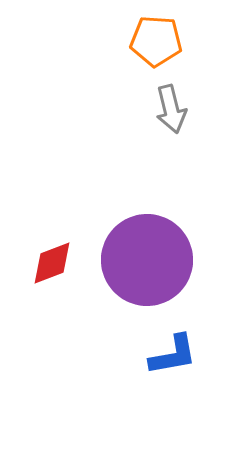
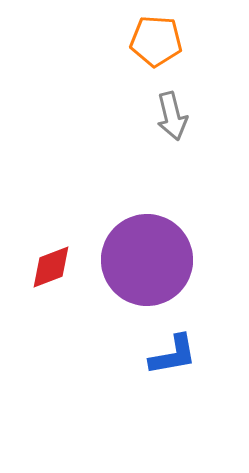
gray arrow: moved 1 px right, 7 px down
red diamond: moved 1 px left, 4 px down
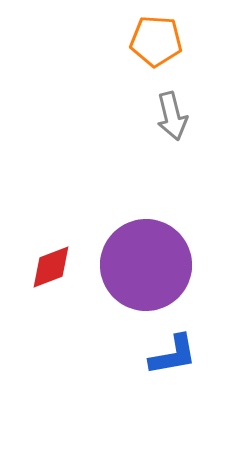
purple circle: moved 1 px left, 5 px down
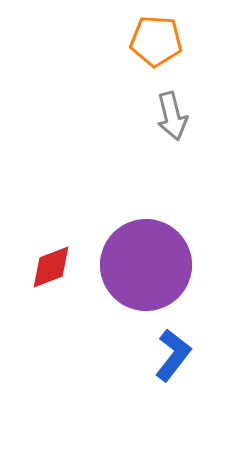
blue L-shape: rotated 42 degrees counterclockwise
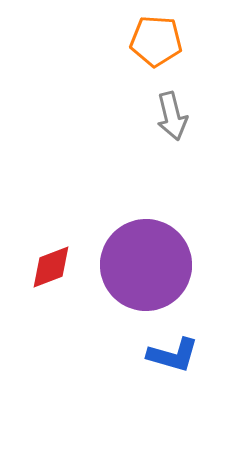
blue L-shape: rotated 68 degrees clockwise
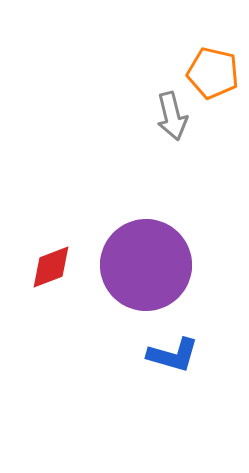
orange pentagon: moved 57 px right, 32 px down; rotated 9 degrees clockwise
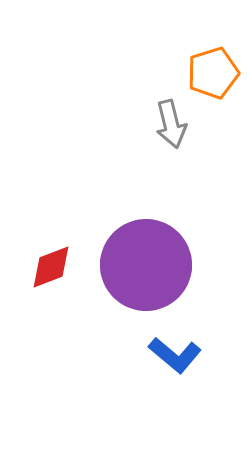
orange pentagon: rotated 30 degrees counterclockwise
gray arrow: moved 1 px left, 8 px down
blue L-shape: moved 2 px right; rotated 24 degrees clockwise
